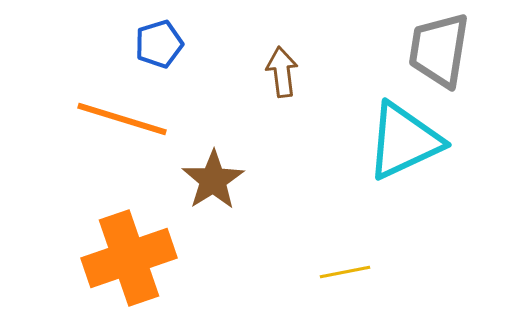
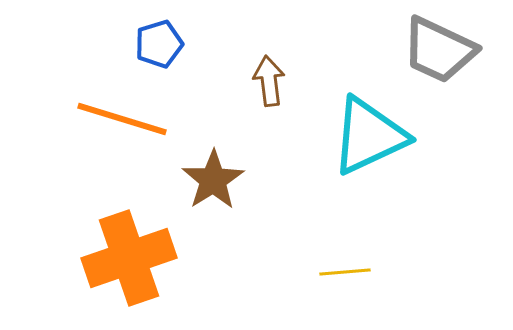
gray trapezoid: rotated 74 degrees counterclockwise
brown arrow: moved 13 px left, 9 px down
cyan triangle: moved 35 px left, 5 px up
yellow line: rotated 6 degrees clockwise
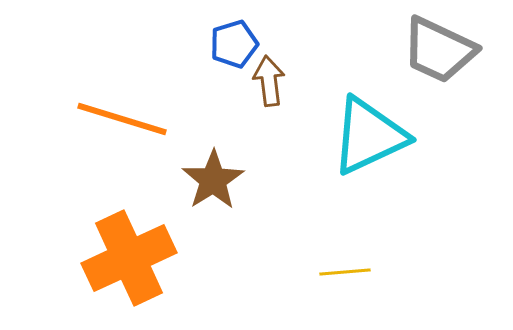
blue pentagon: moved 75 px right
orange cross: rotated 6 degrees counterclockwise
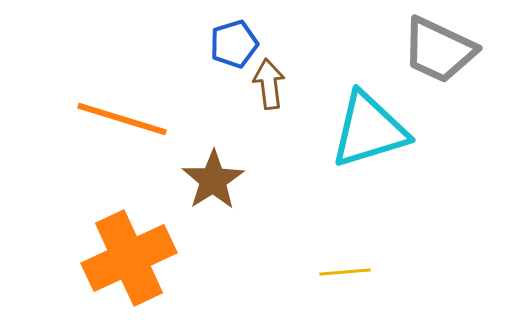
brown arrow: moved 3 px down
cyan triangle: moved 6 px up; rotated 8 degrees clockwise
